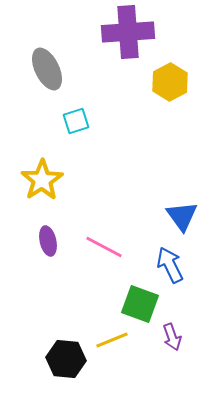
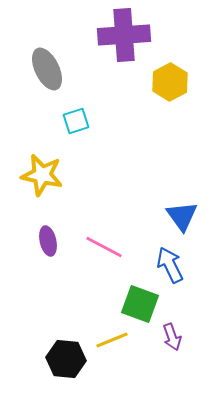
purple cross: moved 4 px left, 3 px down
yellow star: moved 5 px up; rotated 27 degrees counterclockwise
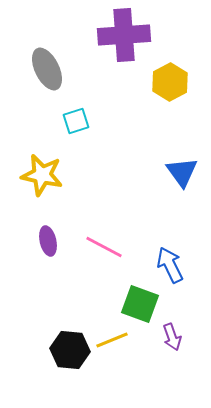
blue triangle: moved 44 px up
black hexagon: moved 4 px right, 9 px up
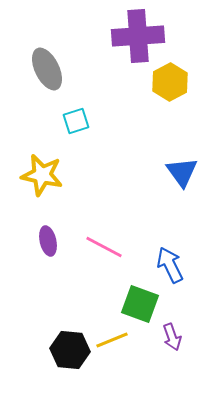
purple cross: moved 14 px right, 1 px down
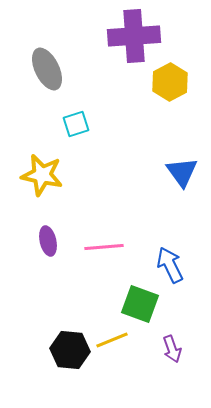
purple cross: moved 4 px left
cyan square: moved 3 px down
pink line: rotated 33 degrees counterclockwise
purple arrow: moved 12 px down
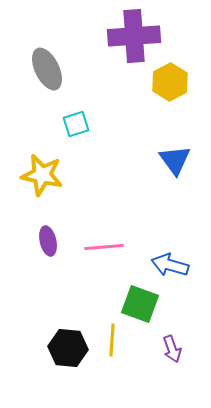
blue triangle: moved 7 px left, 12 px up
blue arrow: rotated 48 degrees counterclockwise
yellow line: rotated 64 degrees counterclockwise
black hexagon: moved 2 px left, 2 px up
